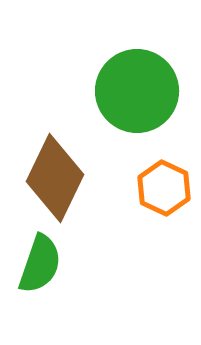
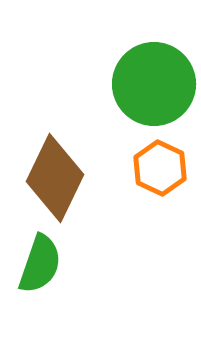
green circle: moved 17 px right, 7 px up
orange hexagon: moved 4 px left, 20 px up
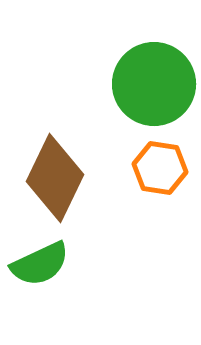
orange hexagon: rotated 16 degrees counterclockwise
green semicircle: rotated 46 degrees clockwise
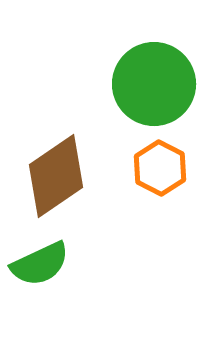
orange hexagon: rotated 18 degrees clockwise
brown diamond: moved 1 px right, 2 px up; rotated 30 degrees clockwise
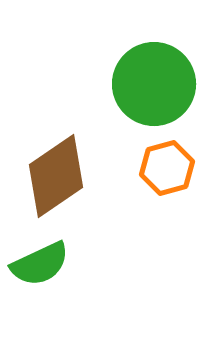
orange hexagon: moved 7 px right; rotated 18 degrees clockwise
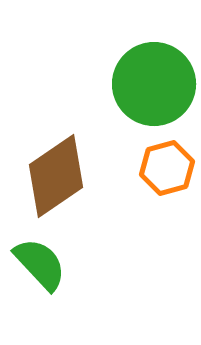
green semicircle: rotated 108 degrees counterclockwise
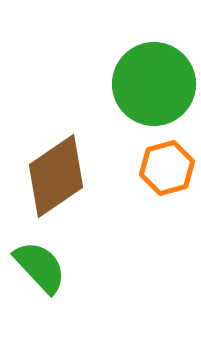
green semicircle: moved 3 px down
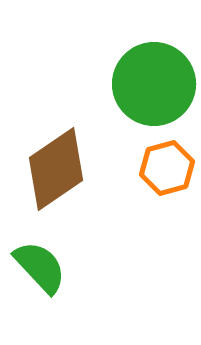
brown diamond: moved 7 px up
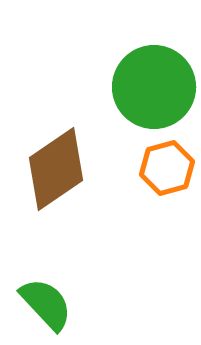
green circle: moved 3 px down
green semicircle: moved 6 px right, 37 px down
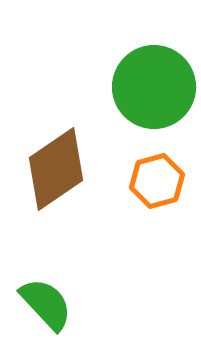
orange hexagon: moved 10 px left, 13 px down
